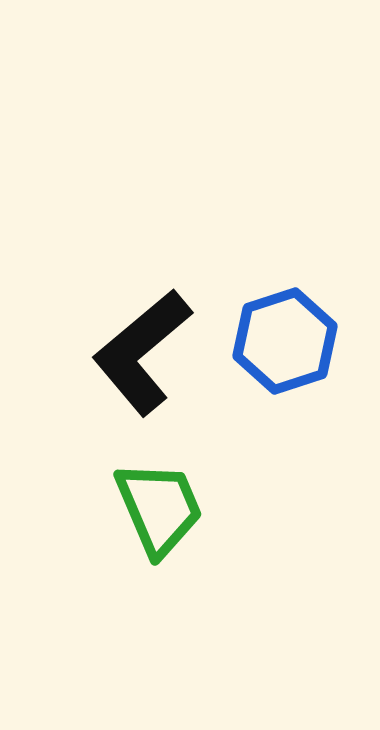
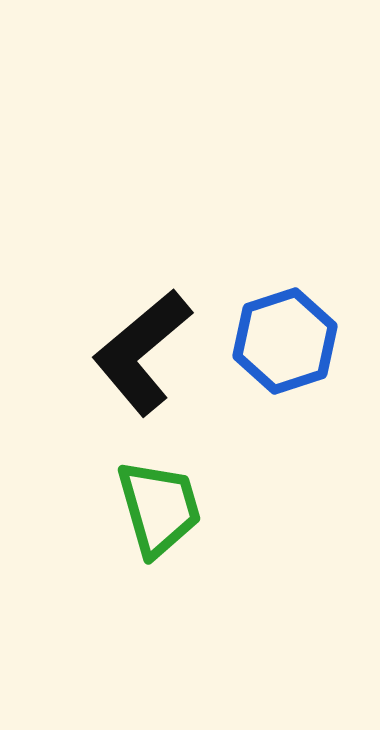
green trapezoid: rotated 7 degrees clockwise
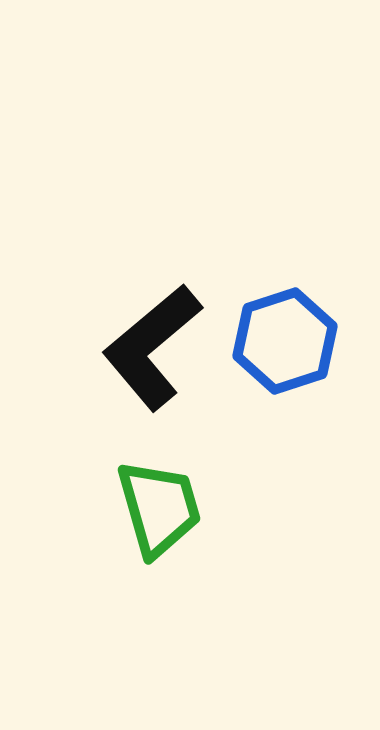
black L-shape: moved 10 px right, 5 px up
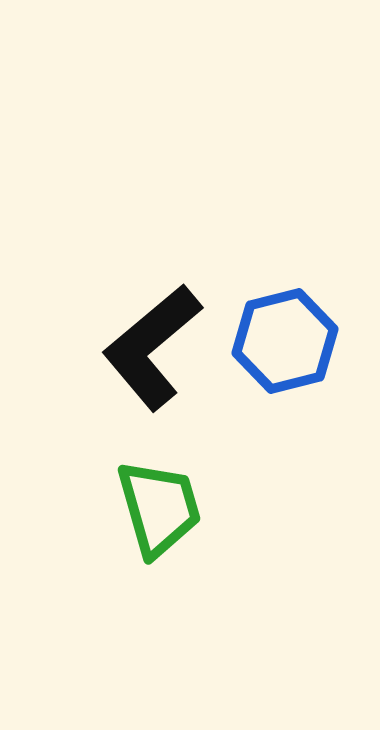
blue hexagon: rotated 4 degrees clockwise
